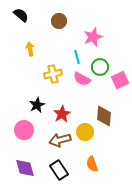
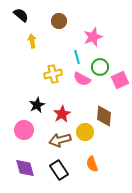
yellow arrow: moved 2 px right, 8 px up
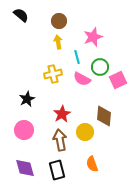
yellow arrow: moved 26 px right, 1 px down
pink square: moved 2 px left
black star: moved 10 px left, 6 px up
brown arrow: rotated 95 degrees clockwise
black rectangle: moved 2 px left; rotated 18 degrees clockwise
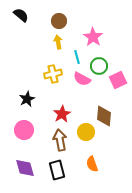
pink star: rotated 18 degrees counterclockwise
green circle: moved 1 px left, 1 px up
yellow circle: moved 1 px right
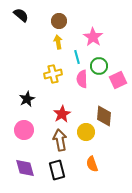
pink semicircle: rotated 60 degrees clockwise
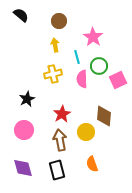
yellow arrow: moved 3 px left, 3 px down
purple diamond: moved 2 px left
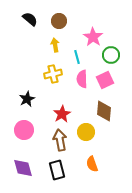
black semicircle: moved 9 px right, 4 px down
green circle: moved 12 px right, 11 px up
pink square: moved 13 px left
brown diamond: moved 5 px up
